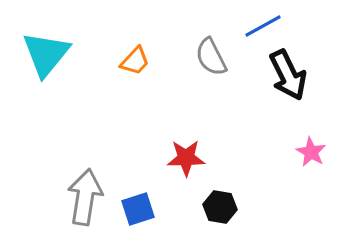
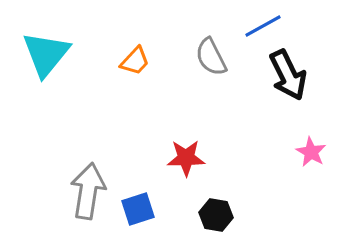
gray arrow: moved 3 px right, 6 px up
black hexagon: moved 4 px left, 8 px down
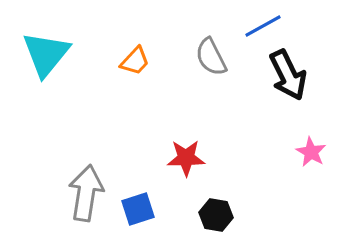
gray arrow: moved 2 px left, 2 px down
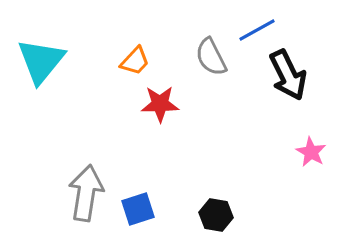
blue line: moved 6 px left, 4 px down
cyan triangle: moved 5 px left, 7 px down
red star: moved 26 px left, 54 px up
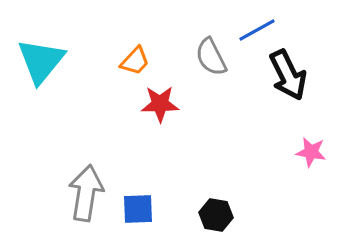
pink star: rotated 20 degrees counterclockwise
blue square: rotated 16 degrees clockwise
